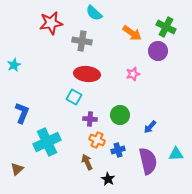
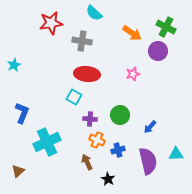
brown triangle: moved 1 px right, 2 px down
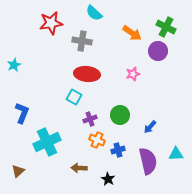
purple cross: rotated 24 degrees counterclockwise
brown arrow: moved 8 px left, 6 px down; rotated 63 degrees counterclockwise
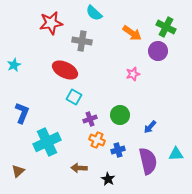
red ellipse: moved 22 px left, 4 px up; rotated 20 degrees clockwise
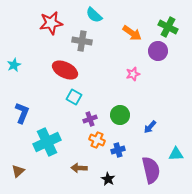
cyan semicircle: moved 2 px down
green cross: moved 2 px right
purple semicircle: moved 3 px right, 9 px down
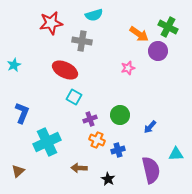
cyan semicircle: rotated 60 degrees counterclockwise
orange arrow: moved 7 px right, 1 px down
pink star: moved 5 px left, 6 px up
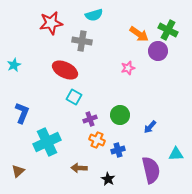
green cross: moved 3 px down
